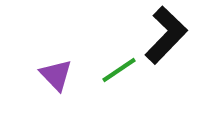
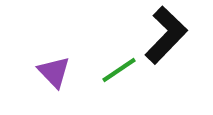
purple triangle: moved 2 px left, 3 px up
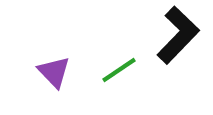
black L-shape: moved 12 px right
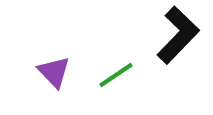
green line: moved 3 px left, 5 px down
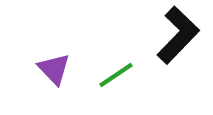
purple triangle: moved 3 px up
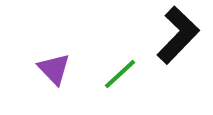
green line: moved 4 px right, 1 px up; rotated 9 degrees counterclockwise
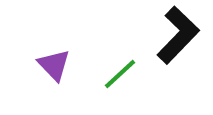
purple triangle: moved 4 px up
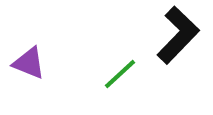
purple triangle: moved 25 px left, 2 px up; rotated 24 degrees counterclockwise
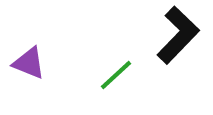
green line: moved 4 px left, 1 px down
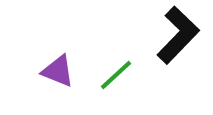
purple triangle: moved 29 px right, 8 px down
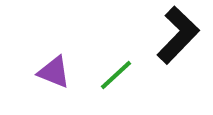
purple triangle: moved 4 px left, 1 px down
